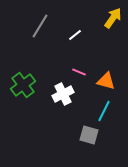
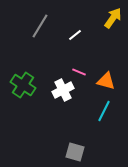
green cross: rotated 20 degrees counterclockwise
white cross: moved 4 px up
gray square: moved 14 px left, 17 px down
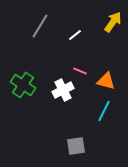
yellow arrow: moved 4 px down
pink line: moved 1 px right, 1 px up
gray square: moved 1 px right, 6 px up; rotated 24 degrees counterclockwise
